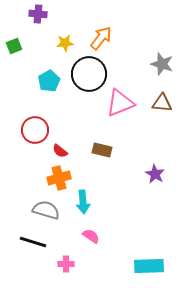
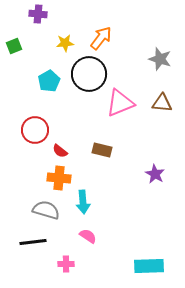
gray star: moved 2 px left, 5 px up
orange cross: rotated 20 degrees clockwise
pink semicircle: moved 3 px left
black line: rotated 24 degrees counterclockwise
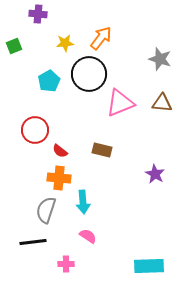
gray semicircle: rotated 88 degrees counterclockwise
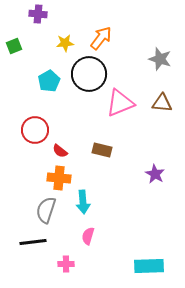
pink semicircle: rotated 108 degrees counterclockwise
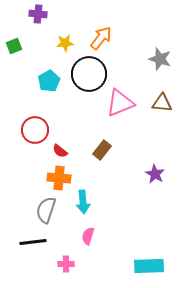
brown rectangle: rotated 66 degrees counterclockwise
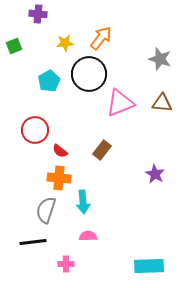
pink semicircle: rotated 72 degrees clockwise
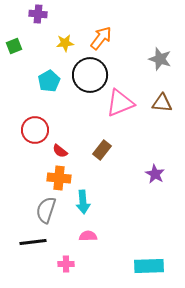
black circle: moved 1 px right, 1 px down
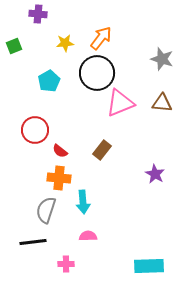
gray star: moved 2 px right
black circle: moved 7 px right, 2 px up
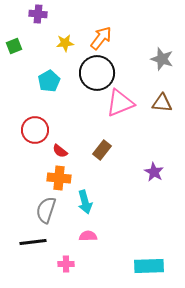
purple star: moved 1 px left, 2 px up
cyan arrow: moved 2 px right; rotated 10 degrees counterclockwise
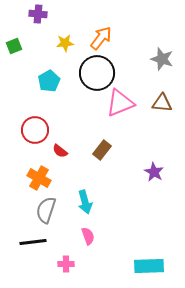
orange cross: moved 20 px left; rotated 25 degrees clockwise
pink semicircle: rotated 72 degrees clockwise
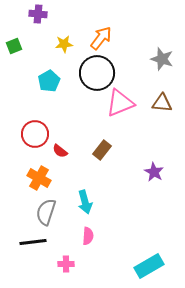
yellow star: moved 1 px left, 1 px down
red circle: moved 4 px down
gray semicircle: moved 2 px down
pink semicircle: rotated 24 degrees clockwise
cyan rectangle: rotated 28 degrees counterclockwise
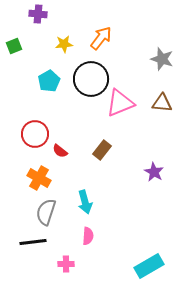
black circle: moved 6 px left, 6 px down
